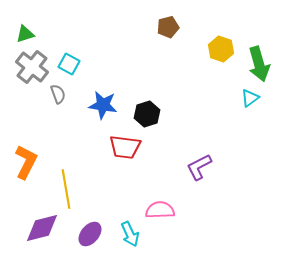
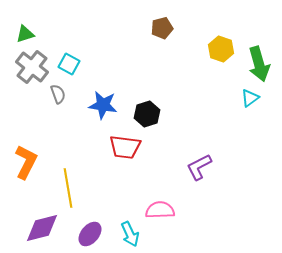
brown pentagon: moved 6 px left, 1 px down
yellow line: moved 2 px right, 1 px up
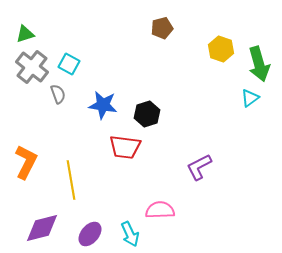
yellow line: moved 3 px right, 8 px up
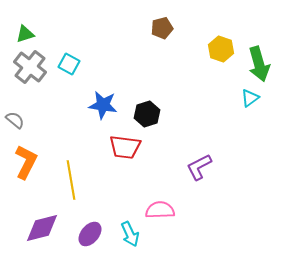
gray cross: moved 2 px left
gray semicircle: moved 43 px left, 26 px down; rotated 30 degrees counterclockwise
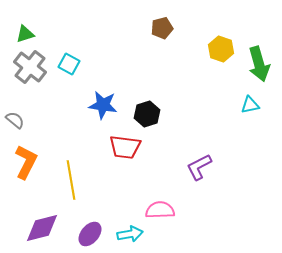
cyan triangle: moved 7 px down; rotated 24 degrees clockwise
cyan arrow: rotated 75 degrees counterclockwise
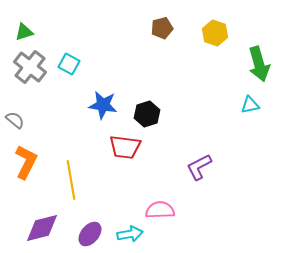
green triangle: moved 1 px left, 2 px up
yellow hexagon: moved 6 px left, 16 px up
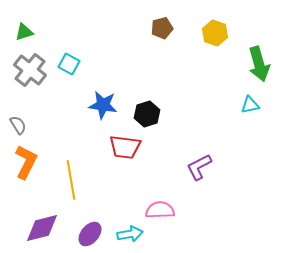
gray cross: moved 3 px down
gray semicircle: moved 3 px right, 5 px down; rotated 18 degrees clockwise
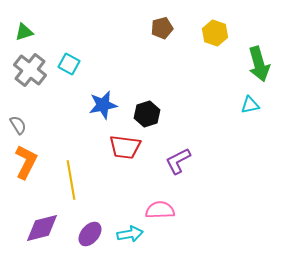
blue star: rotated 20 degrees counterclockwise
purple L-shape: moved 21 px left, 6 px up
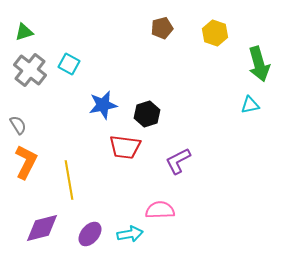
yellow line: moved 2 px left
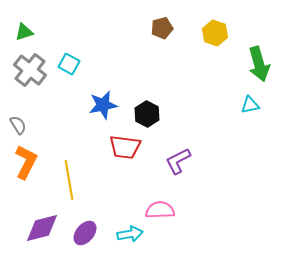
black hexagon: rotated 15 degrees counterclockwise
purple ellipse: moved 5 px left, 1 px up
